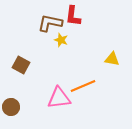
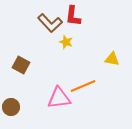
brown L-shape: rotated 145 degrees counterclockwise
yellow star: moved 5 px right, 2 px down
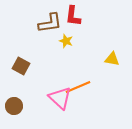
brown L-shape: rotated 55 degrees counterclockwise
yellow star: moved 1 px up
brown square: moved 1 px down
orange line: moved 5 px left, 1 px down
pink triangle: moved 1 px right; rotated 50 degrees clockwise
brown circle: moved 3 px right, 1 px up
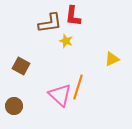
yellow triangle: rotated 35 degrees counterclockwise
orange line: rotated 50 degrees counterclockwise
pink triangle: moved 3 px up
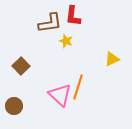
brown square: rotated 18 degrees clockwise
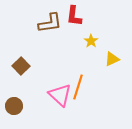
red L-shape: moved 1 px right
yellow star: moved 25 px right; rotated 16 degrees clockwise
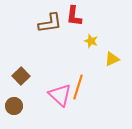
yellow star: rotated 16 degrees counterclockwise
brown square: moved 10 px down
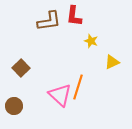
brown L-shape: moved 1 px left, 2 px up
yellow triangle: moved 3 px down
brown square: moved 8 px up
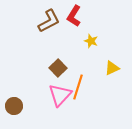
red L-shape: rotated 25 degrees clockwise
brown L-shape: rotated 20 degrees counterclockwise
yellow triangle: moved 6 px down
brown square: moved 37 px right
pink triangle: rotated 30 degrees clockwise
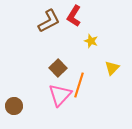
yellow triangle: rotated 21 degrees counterclockwise
orange line: moved 1 px right, 2 px up
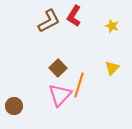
yellow star: moved 21 px right, 15 px up
